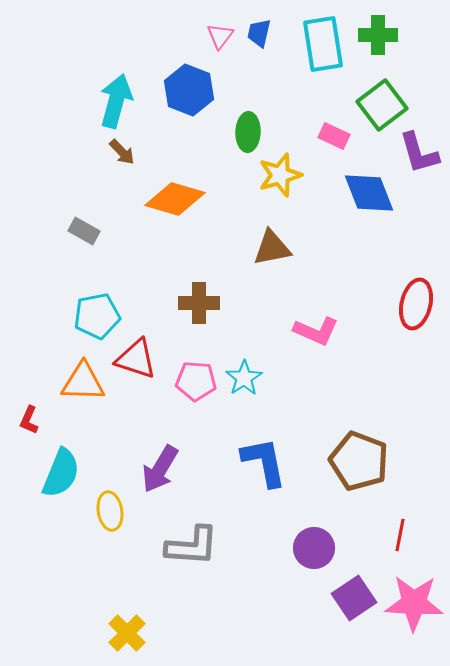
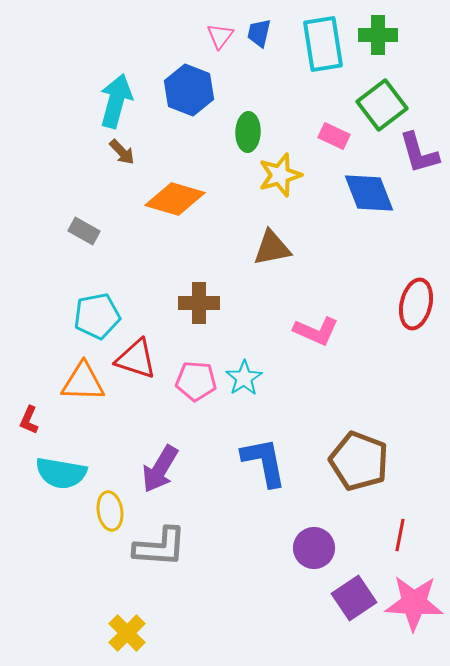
cyan semicircle: rotated 78 degrees clockwise
gray L-shape: moved 32 px left, 1 px down
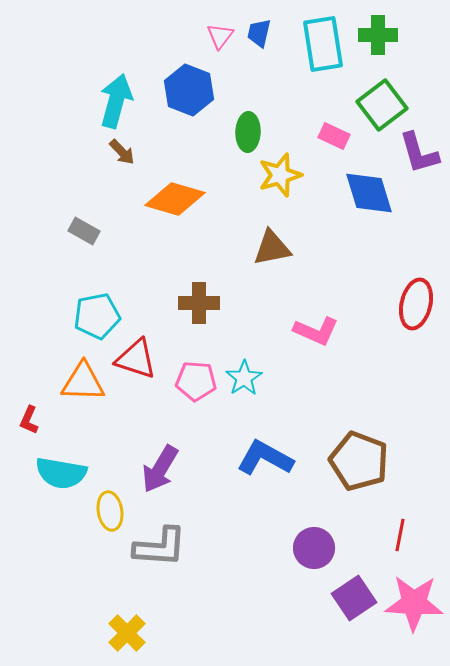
blue diamond: rotated 4 degrees clockwise
blue L-shape: moved 1 px right, 4 px up; rotated 50 degrees counterclockwise
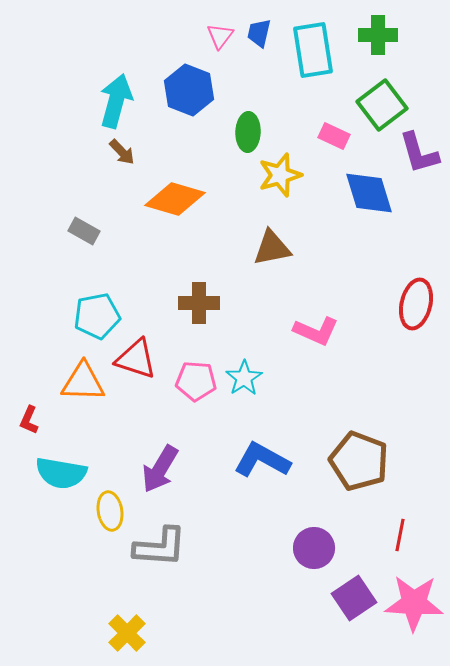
cyan rectangle: moved 10 px left, 6 px down
blue L-shape: moved 3 px left, 2 px down
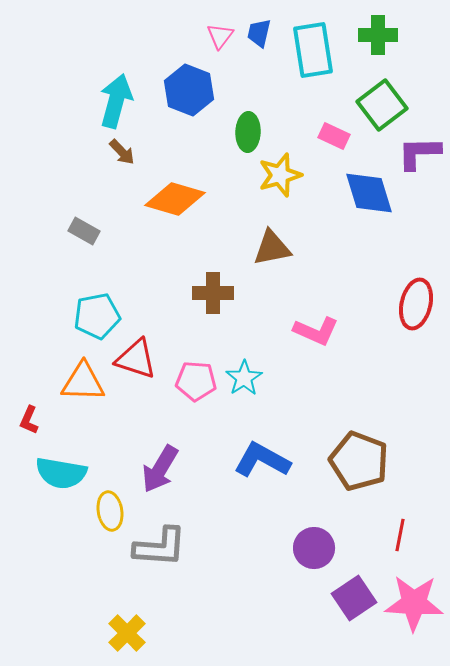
purple L-shape: rotated 105 degrees clockwise
brown cross: moved 14 px right, 10 px up
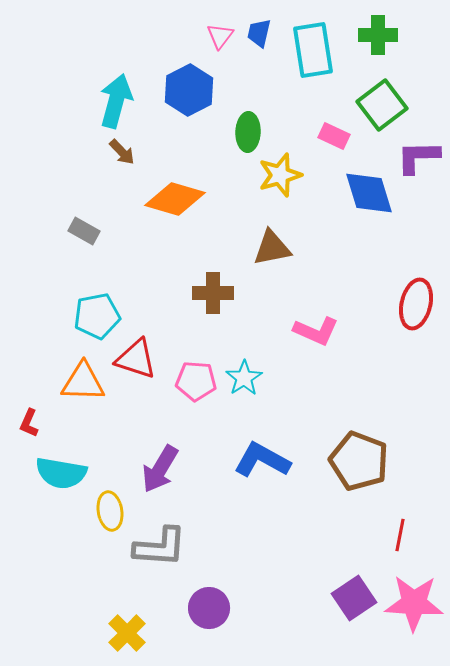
blue hexagon: rotated 12 degrees clockwise
purple L-shape: moved 1 px left, 4 px down
red L-shape: moved 3 px down
purple circle: moved 105 px left, 60 px down
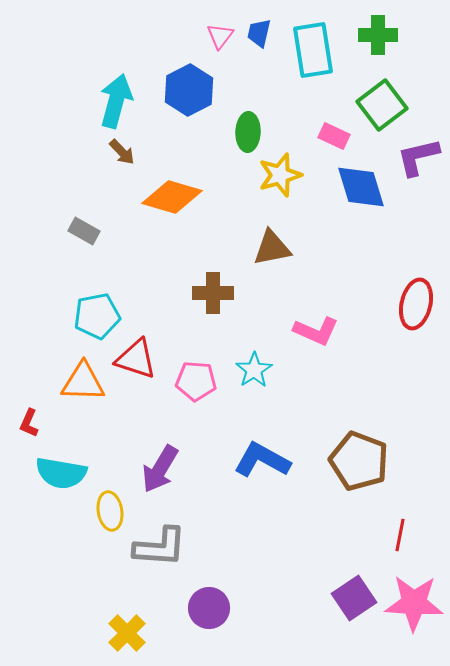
purple L-shape: rotated 12 degrees counterclockwise
blue diamond: moved 8 px left, 6 px up
orange diamond: moved 3 px left, 2 px up
cyan star: moved 10 px right, 8 px up
